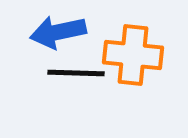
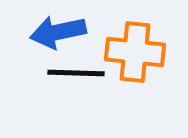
orange cross: moved 2 px right, 3 px up
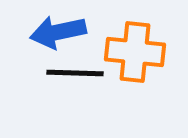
black line: moved 1 px left
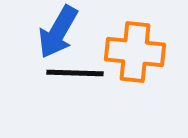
blue arrow: rotated 48 degrees counterclockwise
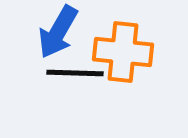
orange cross: moved 12 px left
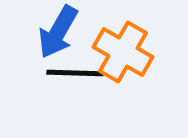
orange cross: rotated 24 degrees clockwise
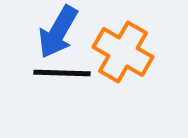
black line: moved 13 px left
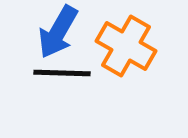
orange cross: moved 3 px right, 6 px up
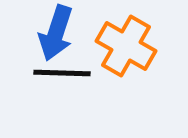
blue arrow: moved 2 px left, 1 px down; rotated 12 degrees counterclockwise
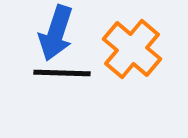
orange cross: moved 6 px right, 3 px down; rotated 10 degrees clockwise
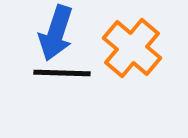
orange cross: moved 1 px up
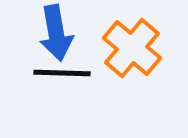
blue arrow: rotated 28 degrees counterclockwise
